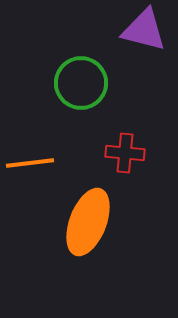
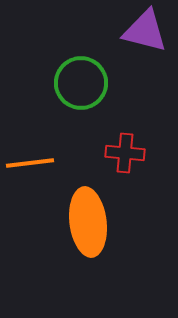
purple triangle: moved 1 px right, 1 px down
orange ellipse: rotated 28 degrees counterclockwise
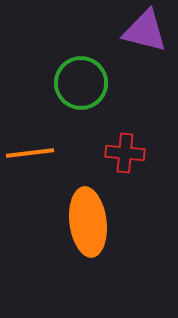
orange line: moved 10 px up
